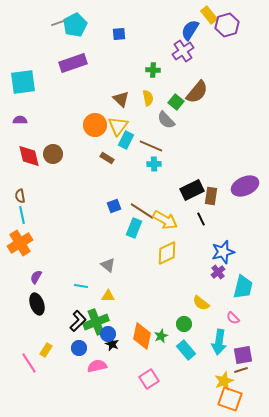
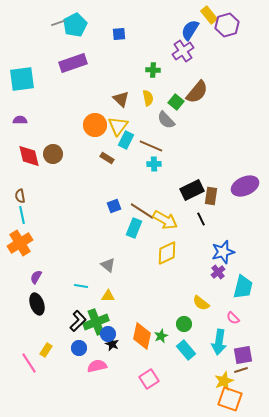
cyan square at (23, 82): moved 1 px left, 3 px up
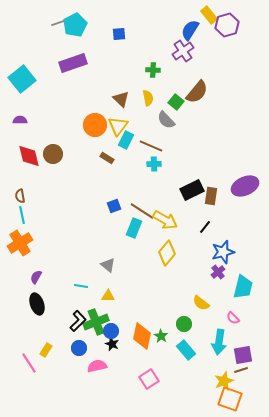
cyan square at (22, 79): rotated 32 degrees counterclockwise
black line at (201, 219): moved 4 px right, 8 px down; rotated 64 degrees clockwise
yellow diamond at (167, 253): rotated 25 degrees counterclockwise
blue circle at (108, 334): moved 3 px right, 3 px up
green star at (161, 336): rotated 16 degrees counterclockwise
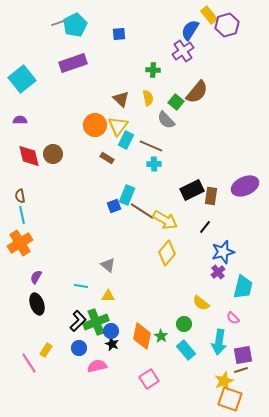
cyan rectangle at (134, 228): moved 7 px left, 33 px up
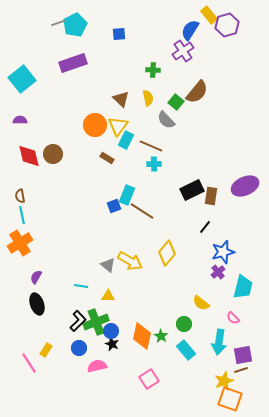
yellow arrow at (165, 220): moved 35 px left, 41 px down
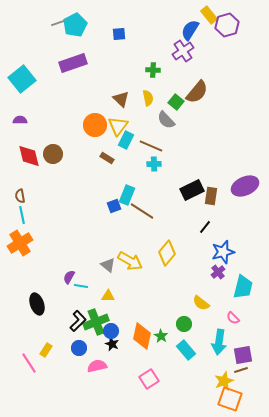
purple semicircle at (36, 277): moved 33 px right
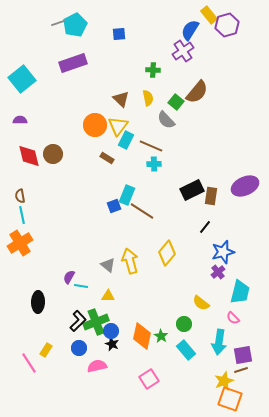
yellow arrow at (130, 261): rotated 135 degrees counterclockwise
cyan trapezoid at (243, 287): moved 3 px left, 5 px down
black ellipse at (37, 304): moved 1 px right, 2 px up; rotated 20 degrees clockwise
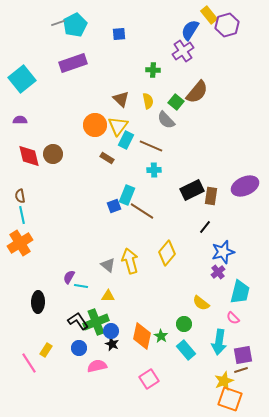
yellow semicircle at (148, 98): moved 3 px down
cyan cross at (154, 164): moved 6 px down
black L-shape at (78, 321): rotated 80 degrees counterclockwise
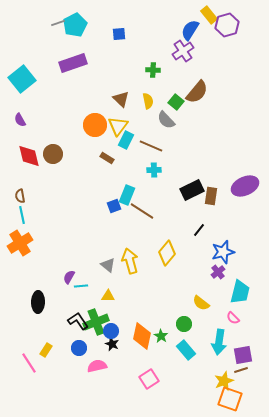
purple semicircle at (20, 120): rotated 120 degrees counterclockwise
black line at (205, 227): moved 6 px left, 3 px down
cyan line at (81, 286): rotated 16 degrees counterclockwise
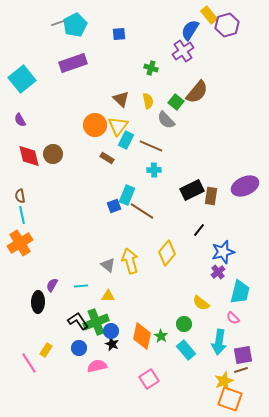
green cross at (153, 70): moved 2 px left, 2 px up; rotated 16 degrees clockwise
purple semicircle at (69, 277): moved 17 px left, 8 px down
